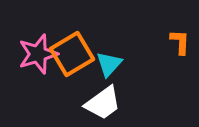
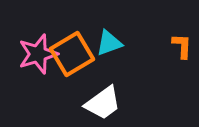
orange L-shape: moved 2 px right, 4 px down
cyan triangle: moved 21 px up; rotated 28 degrees clockwise
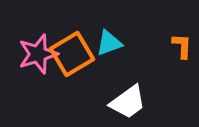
white trapezoid: moved 25 px right, 1 px up
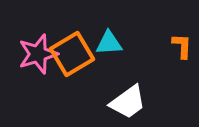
cyan triangle: rotated 16 degrees clockwise
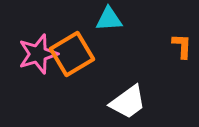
cyan triangle: moved 24 px up
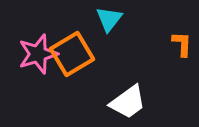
cyan triangle: rotated 48 degrees counterclockwise
orange L-shape: moved 2 px up
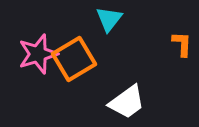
orange square: moved 2 px right, 5 px down
white trapezoid: moved 1 px left
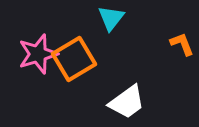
cyan triangle: moved 2 px right, 1 px up
orange L-shape: rotated 24 degrees counterclockwise
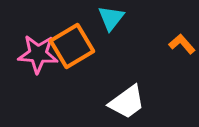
orange L-shape: rotated 20 degrees counterclockwise
pink star: rotated 21 degrees clockwise
orange square: moved 2 px left, 13 px up
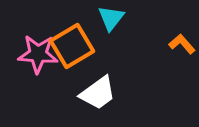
white trapezoid: moved 29 px left, 9 px up
